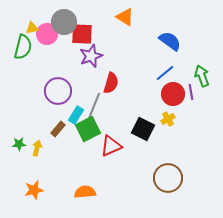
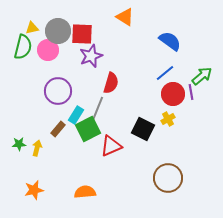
gray circle: moved 6 px left, 9 px down
pink circle: moved 1 px right, 16 px down
green arrow: rotated 70 degrees clockwise
gray line: moved 3 px right, 4 px down
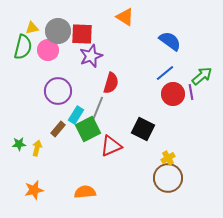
yellow cross: moved 39 px down
